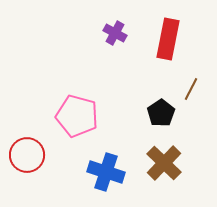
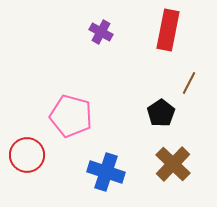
purple cross: moved 14 px left, 1 px up
red rectangle: moved 9 px up
brown line: moved 2 px left, 6 px up
pink pentagon: moved 6 px left
brown cross: moved 9 px right, 1 px down
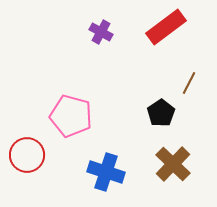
red rectangle: moved 2 px left, 3 px up; rotated 42 degrees clockwise
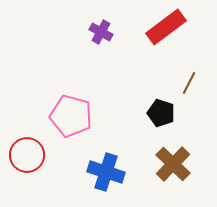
black pentagon: rotated 20 degrees counterclockwise
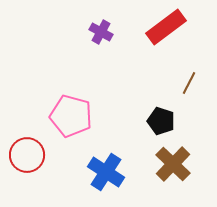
black pentagon: moved 8 px down
blue cross: rotated 15 degrees clockwise
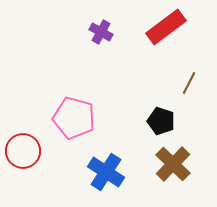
pink pentagon: moved 3 px right, 2 px down
red circle: moved 4 px left, 4 px up
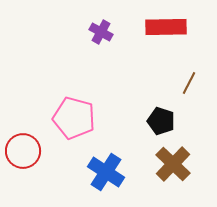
red rectangle: rotated 36 degrees clockwise
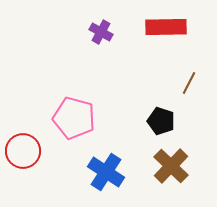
brown cross: moved 2 px left, 2 px down
